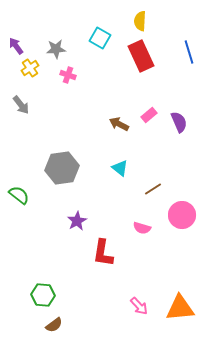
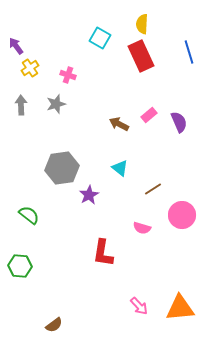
yellow semicircle: moved 2 px right, 3 px down
gray star: moved 55 px down; rotated 12 degrees counterclockwise
gray arrow: rotated 144 degrees counterclockwise
green semicircle: moved 10 px right, 20 px down
purple star: moved 12 px right, 26 px up
green hexagon: moved 23 px left, 29 px up
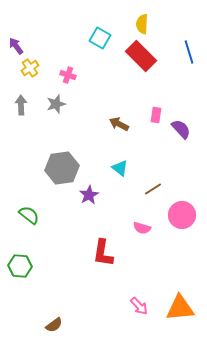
red rectangle: rotated 20 degrees counterclockwise
pink rectangle: moved 7 px right; rotated 42 degrees counterclockwise
purple semicircle: moved 2 px right, 7 px down; rotated 20 degrees counterclockwise
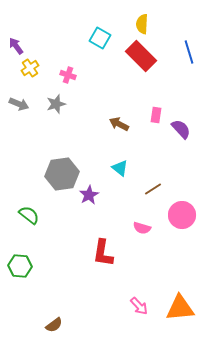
gray arrow: moved 2 px left, 1 px up; rotated 114 degrees clockwise
gray hexagon: moved 6 px down
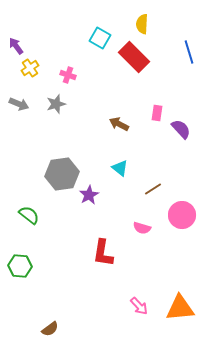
red rectangle: moved 7 px left, 1 px down
pink rectangle: moved 1 px right, 2 px up
brown semicircle: moved 4 px left, 4 px down
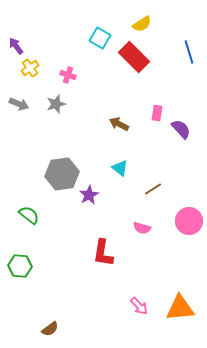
yellow semicircle: rotated 126 degrees counterclockwise
pink circle: moved 7 px right, 6 px down
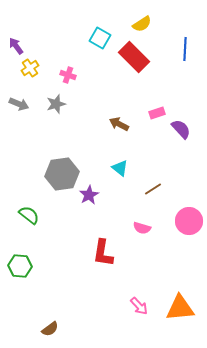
blue line: moved 4 px left, 3 px up; rotated 20 degrees clockwise
pink rectangle: rotated 63 degrees clockwise
